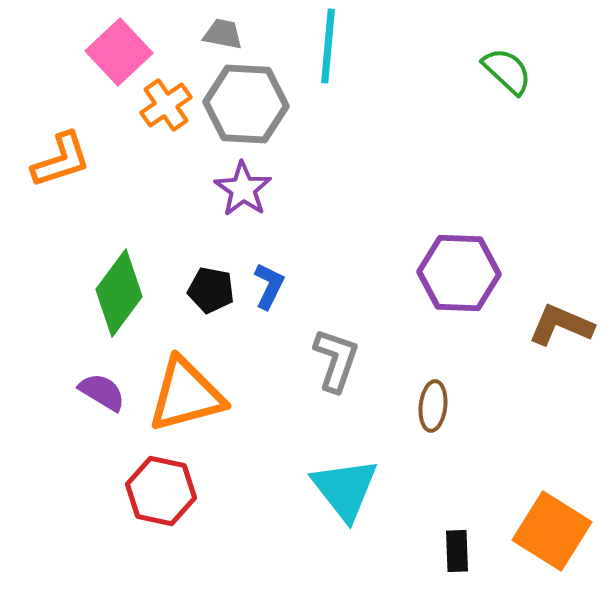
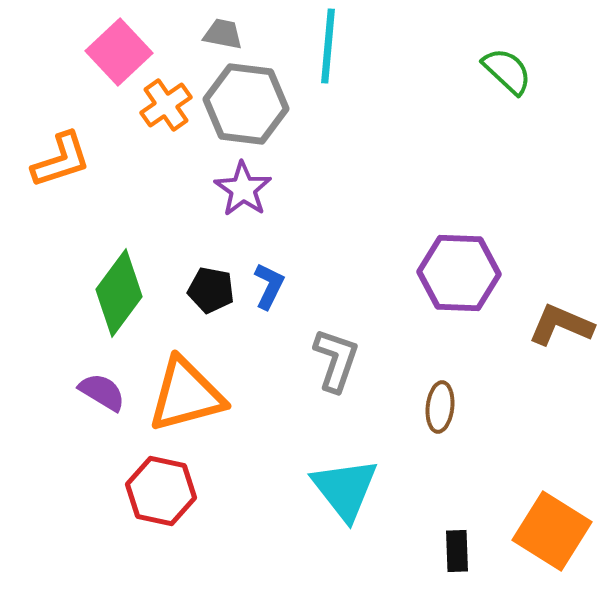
gray hexagon: rotated 4 degrees clockwise
brown ellipse: moved 7 px right, 1 px down
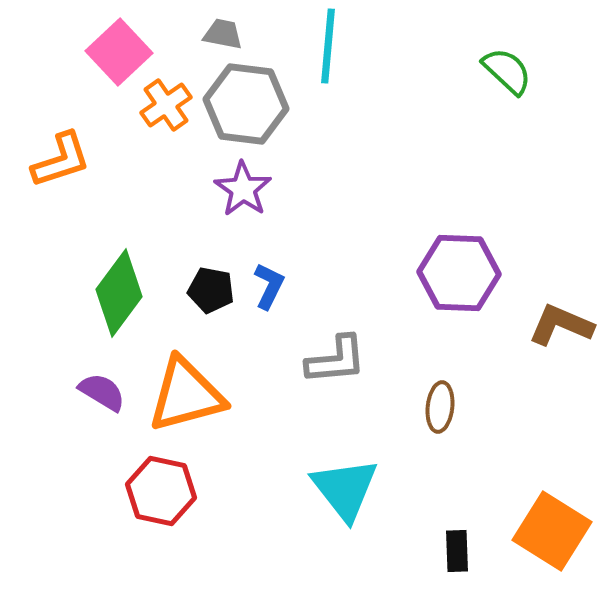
gray L-shape: rotated 66 degrees clockwise
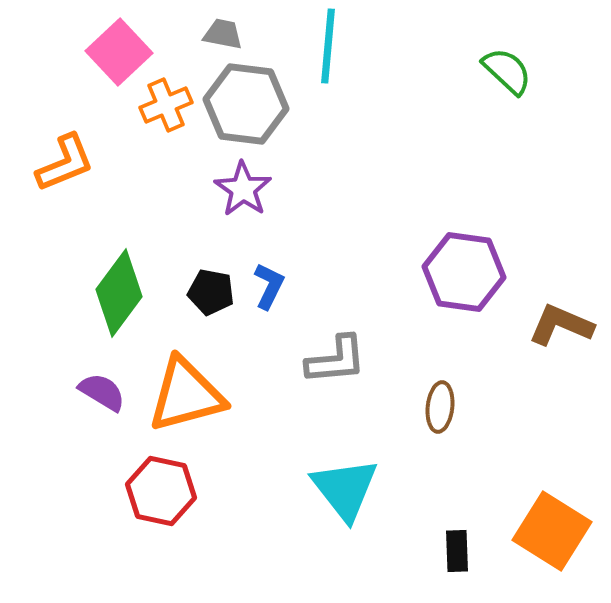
orange cross: rotated 12 degrees clockwise
orange L-shape: moved 4 px right, 3 px down; rotated 4 degrees counterclockwise
purple hexagon: moved 5 px right, 1 px up; rotated 6 degrees clockwise
black pentagon: moved 2 px down
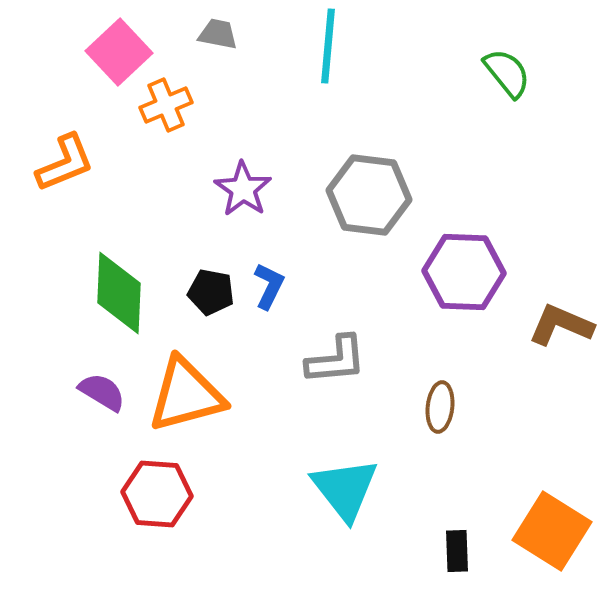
gray trapezoid: moved 5 px left
green semicircle: moved 2 px down; rotated 8 degrees clockwise
gray hexagon: moved 123 px right, 91 px down
purple hexagon: rotated 6 degrees counterclockwise
green diamond: rotated 34 degrees counterclockwise
red hexagon: moved 4 px left, 3 px down; rotated 8 degrees counterclockwise
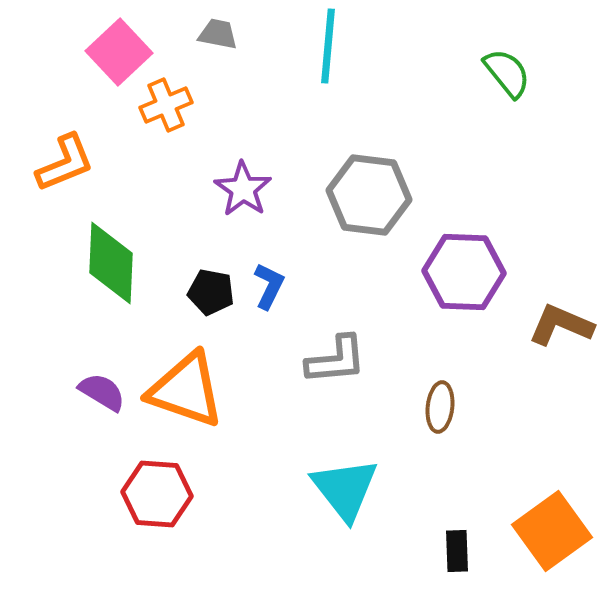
green diamond: moved 8 px left, 30 px up
orange triangle: moved 5 px up; rotated 34 degrees clockwise
orange square: rotated 22 degrees clockwise
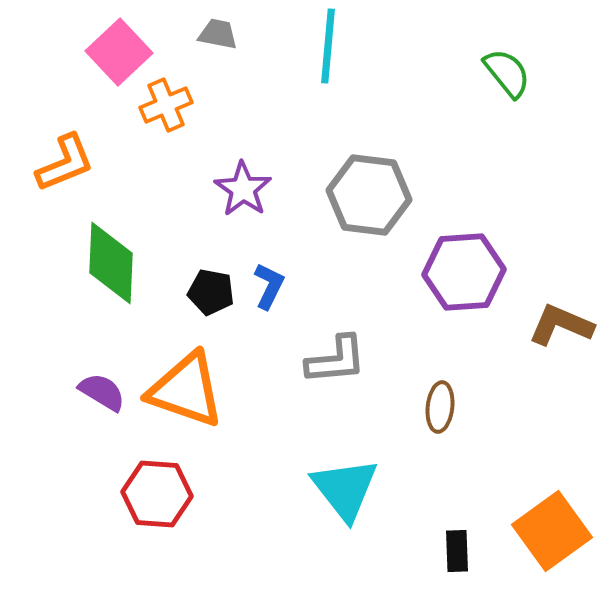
purple hexagon: rotated 6 degrees counterclockwise
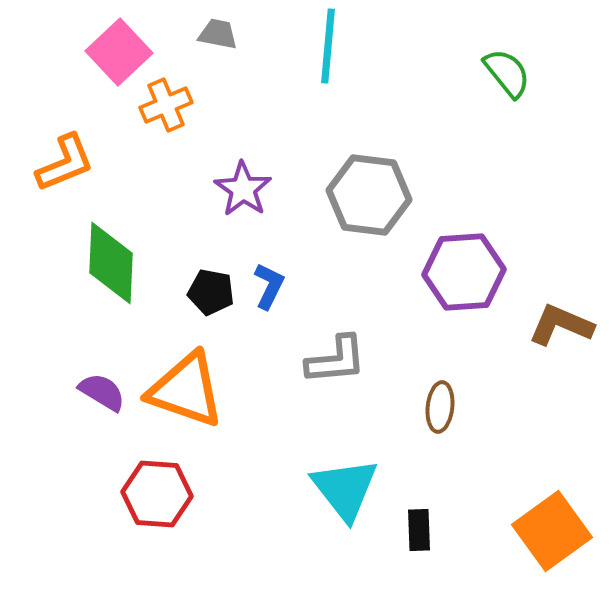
black rectangle: moved 38 px left, 21 px up
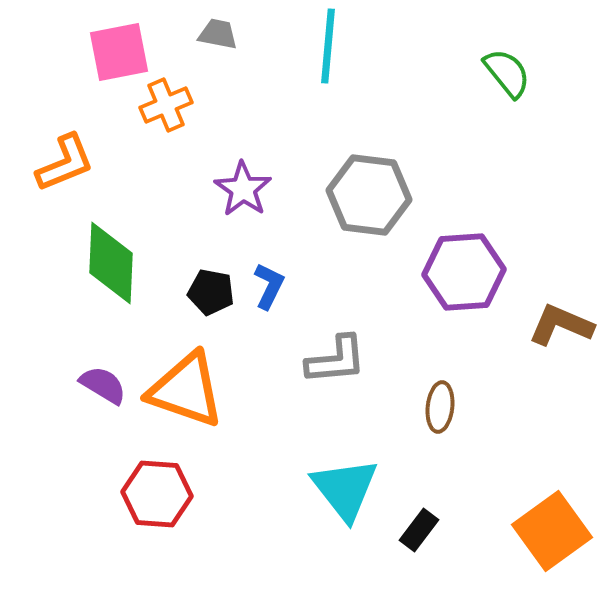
pink square: rotated 32 degrees clockwise
purple semicircle: moved 1 px right, 7 px up
black rectangle: rotated 39 degrees clockwise
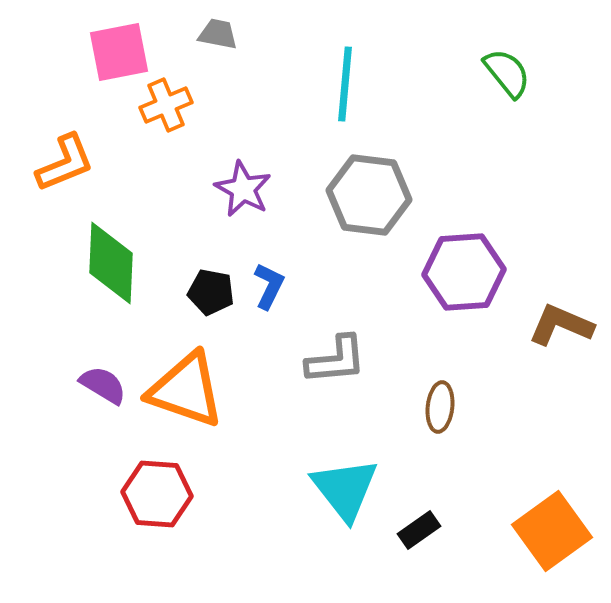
cyan line: moved 17 px right, 38 px down
purple star: rotated 6 degrees counterclockwise
black rectangle: rotated 18 degrees clockwise
